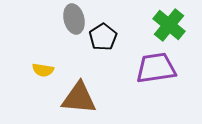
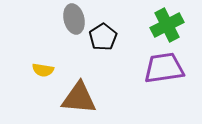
green cross: moved 2 px left; rotated 24 degrees clockwise
purple trapezoid: moved 8 px right
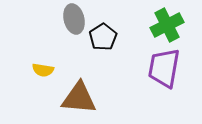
purple trapezoid: rotated 72 degrees counterclockwise
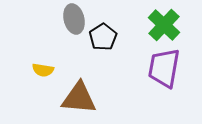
green cross: moved 3 px left; rotated 20 degrees counterclockwise
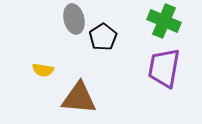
green cross: moved 4 px up; rotated 20 degrees counterclockwise
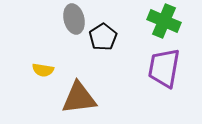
brown triangle: rotated 12 degrees counterclockwise
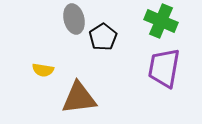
green cross: moved 3 px left
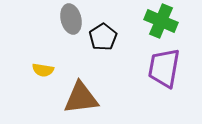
gray ellipse: moved 3 px left
brown triangle: moved 2 px right
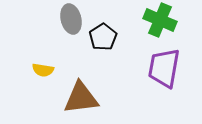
green cross: moved 1 px left, 1 px up
